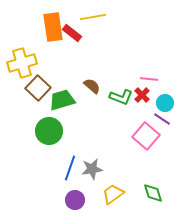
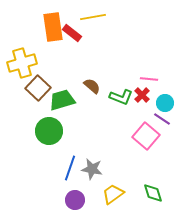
gray star: rotated 20 degrees clockwise
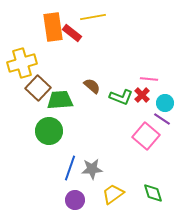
green trapezoid: moved 2 px left; rotated 12 degrees clockwise
gray star: rotated 15 degrees counterclockwise
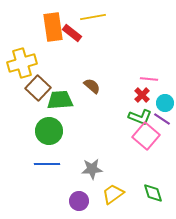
green L-shape: moved 19 px right, 20 px down
blue line: moved 23 px left, 4 px up; rotated 70 degrees clockwise
purple circle: moved 4 px right, 1 px down
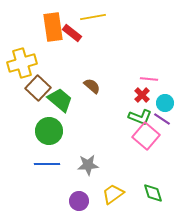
green trapezoid: rotated 44 degrees clockwise
gray star: moved 4 px left, 4 px up
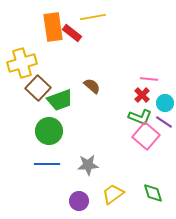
green trapezoid: rotated 120 degrees clockwise
purple line: moved 2 px right, 3 px down
